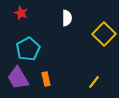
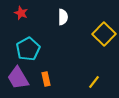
white semicircle: moved 4 px left, 1 px up
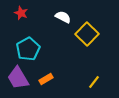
white semicircle: rotated 63 degrees counterclockwise
yellow square: moved 17 px left
orange rectangle: rotated 72 degrees clockwise
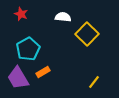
red star: moved 1 px down
white semicircle: rotated 21 degrees counterclockwise
orange rectangle: moved 3 px left, 7 px up
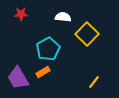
red star: rotated 24 degrees counterclockwise
cyan pentagon: moved 20 px right
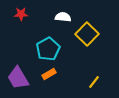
orange rectangle: moved 6 px right, 2 px down
